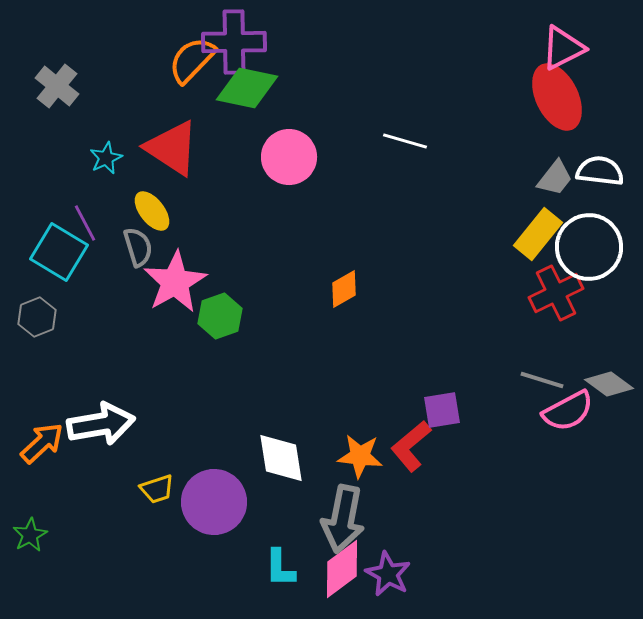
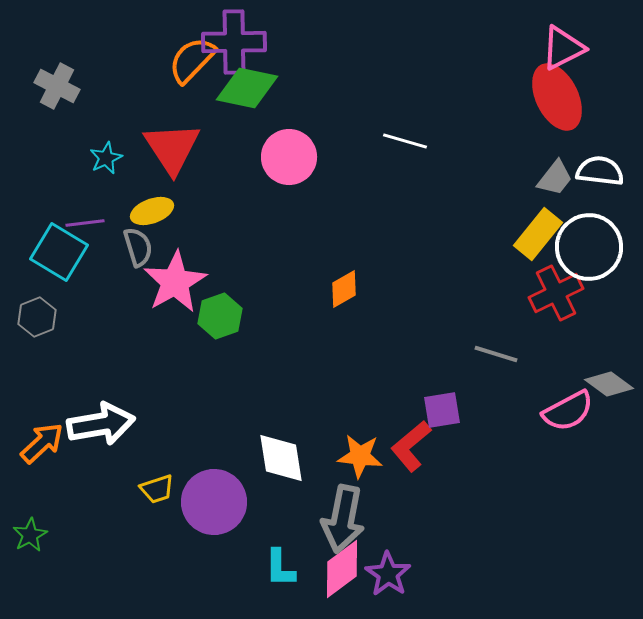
gray cross: rotated 12 degrees counterclockwise
red triangle: rotated 24 degrees clockwise
yellow ellipse: rotated 72 degrees counterclockwise
purple line: rotated 69 degrees counterclockwise
gray line: moved 46 px left, 26 px up
purple star: rotated 6 degrees clockwise
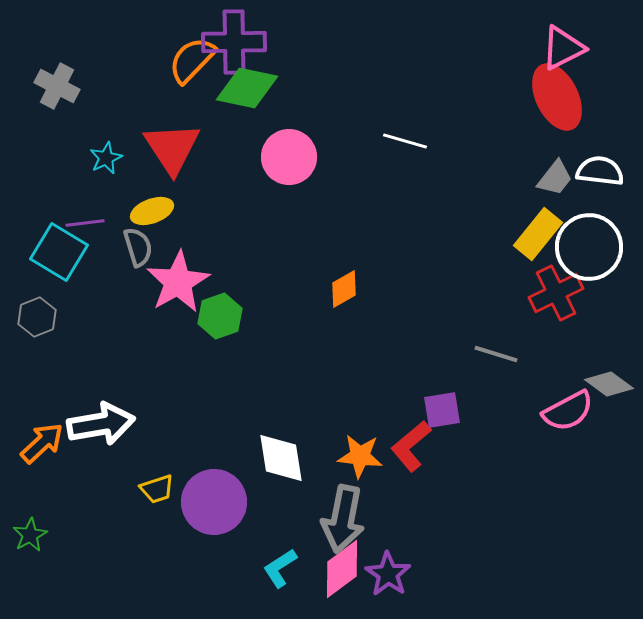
pink star: moved 3 px right
cyan L-shape: rotated 57 degrees clockwise
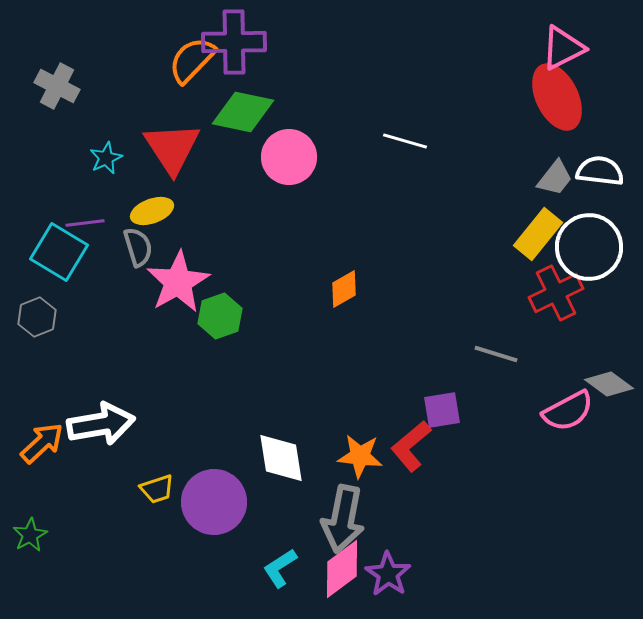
green diamond: moved 4 px left, 24 px down
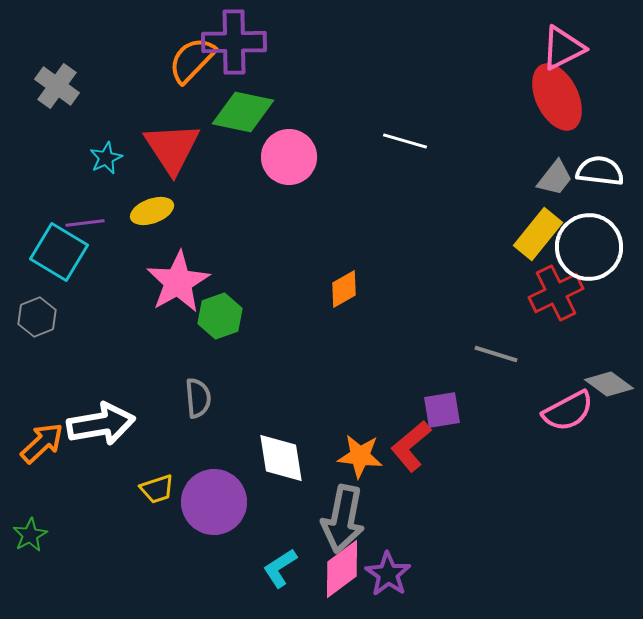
gray cross: rotated 9 degrees clockwise
gray semicircle: moved 60 px right, 151 px down; rotated 12 degrees clockwise
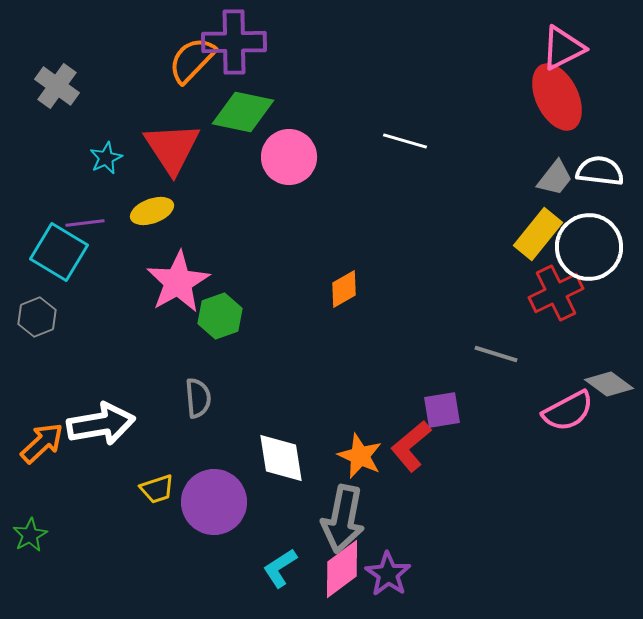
orange star: rotated 18 degrees clockwise
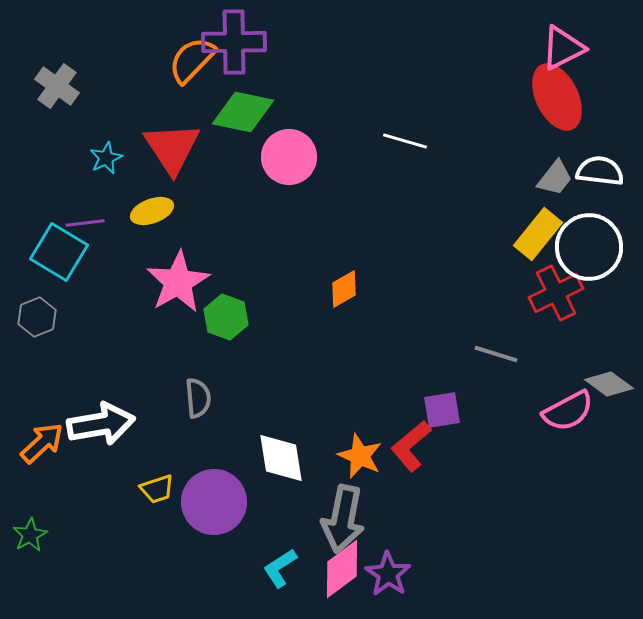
green hexagon: moved 6 px right, 1 px down; rotated 21 degrees counterclockwise
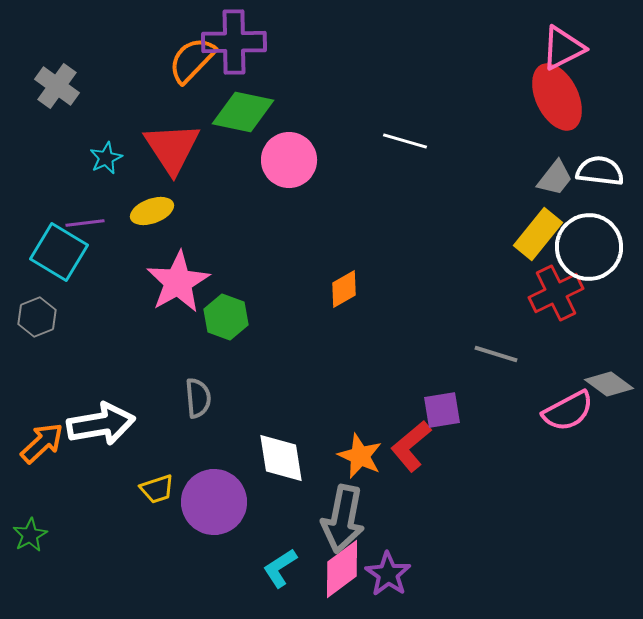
pink circle: moved 3 px down
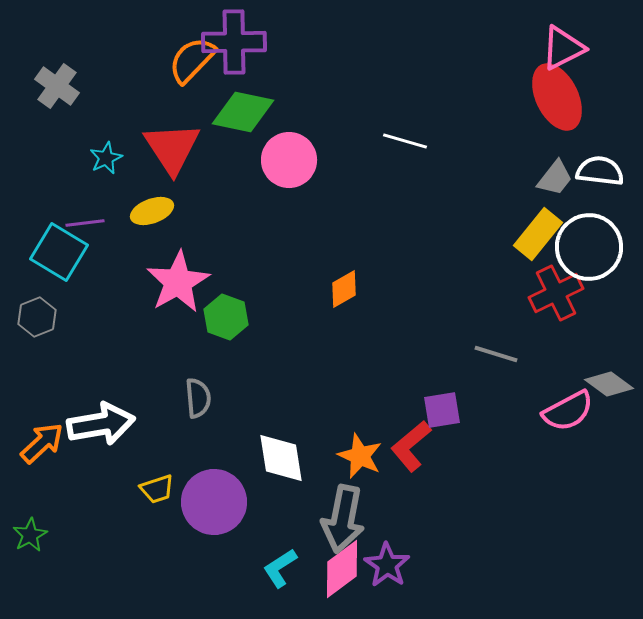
purple star: moved 1 px left, 9 px up
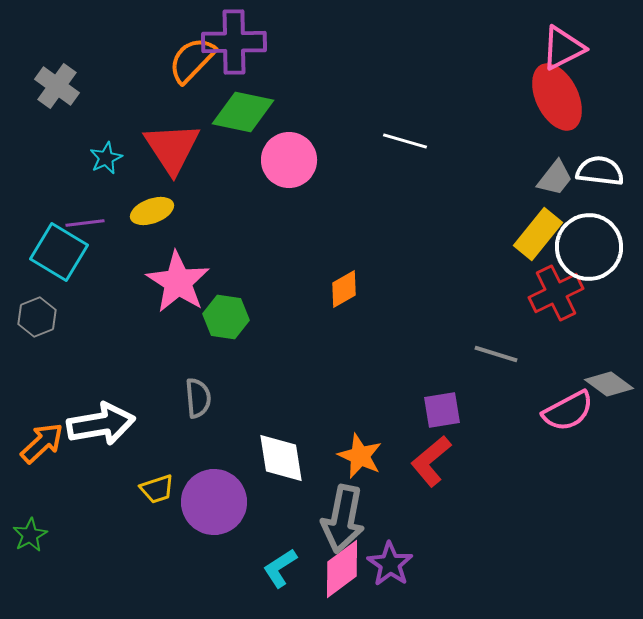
pink star: rotated 10 degrees counterclockwise
green hexagon: rotated 12 degrees counterclockwise
red L-shape: moved 20 px right, 15 px down
purple star: moved 3 px right, 1 px up
